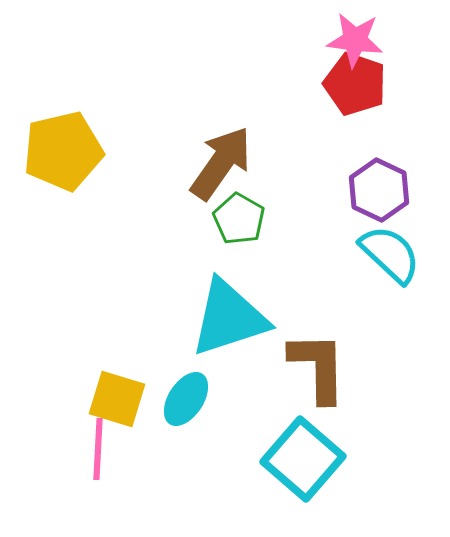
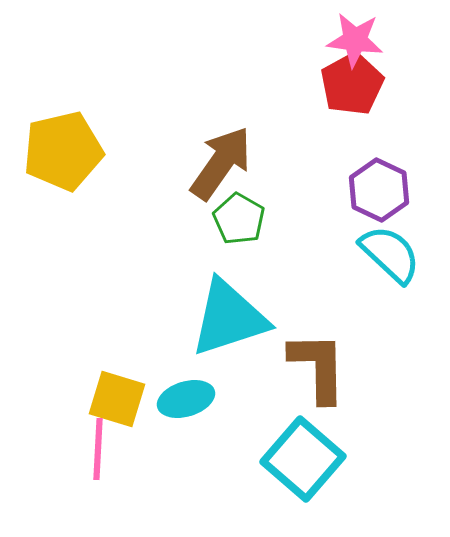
red pentagon: moved 3 px left; rotated 24 degrees clockwise
cyan ellipse: rotated 40 degrees clockwise
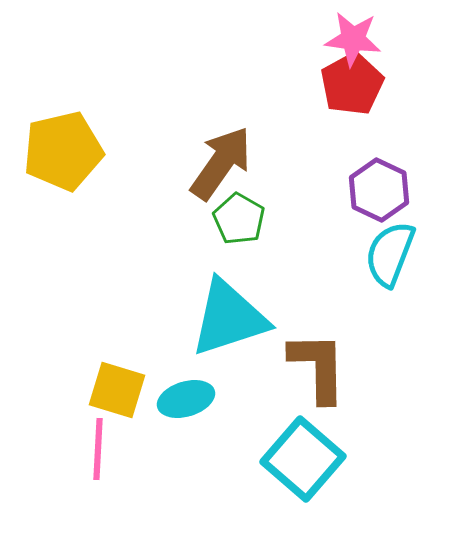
pink star: moved 2 px left, 1 px up
cyan semicircle: rotated 112 degrees counterclockwise
yellow square: moved 9 px up
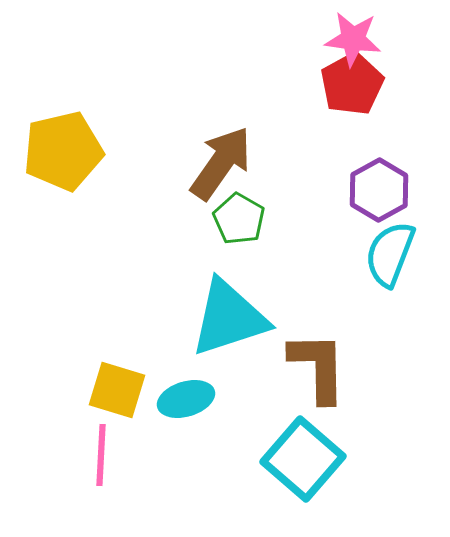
purple hexagon: rotated 6 degrees clockwise
pink line: moved 3 px right, 6 px down
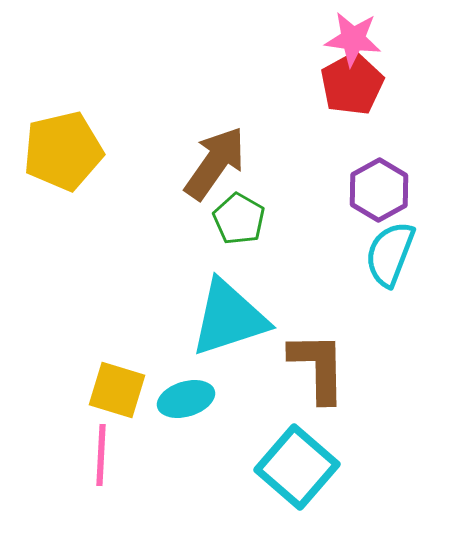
brown arrow: moved 6 px left
cyan square: moved 6 px left, 8 px down
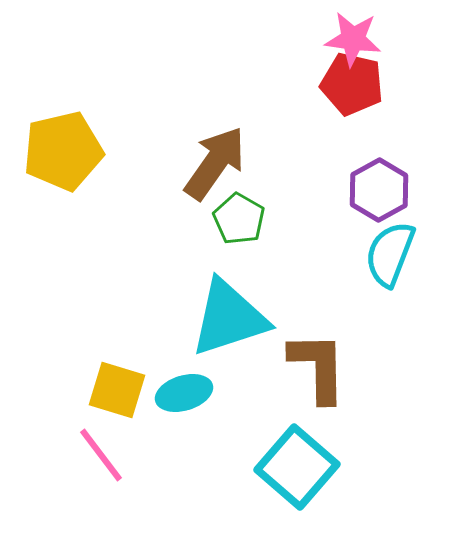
red pentagon: rotated 30 degrees counterclockwise
cyan ellipse: moved 2 px left, 6 px up
pink line: rotated 40 degrees counterclockwise
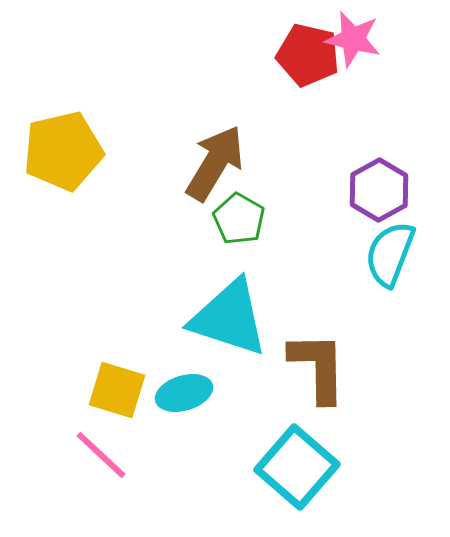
pink star: rotated 6 degrees clockwise
red pentagon: moved 44 px left, 29 px up
brown arrow: rotated 4 degrees counterclockwise
cyan triangle: rotated 36 degrees clockwise
pink line: rotated 10 degrees counterclockwise
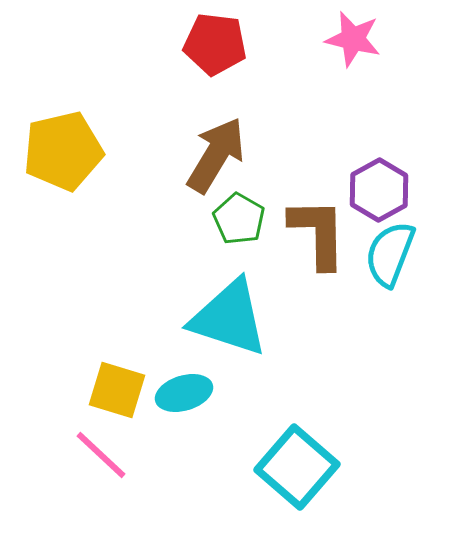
red pentagon: moved 93 px left, 11 px up; rotated 6 degrees counterclockwise
brown arrow: moved 1 px right, 8 px up
brown L-shape: moved 134 px up
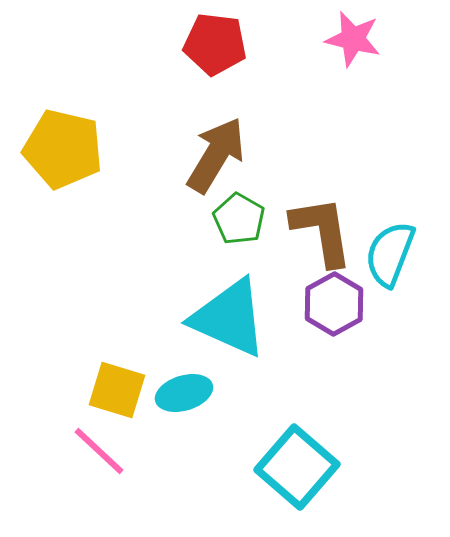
yellow pentagon: moved 2 px up; rotated 26 degrees clockwise
purple hexagon: moved 45 px left, 114 px down
brown L-shape: moved 4 px right, 2 px up; rotated 8 degrees counterclockwise
cyan triangle: rotated 6 degrees clockwise
pink line: moved 2 px left, 4 px up
